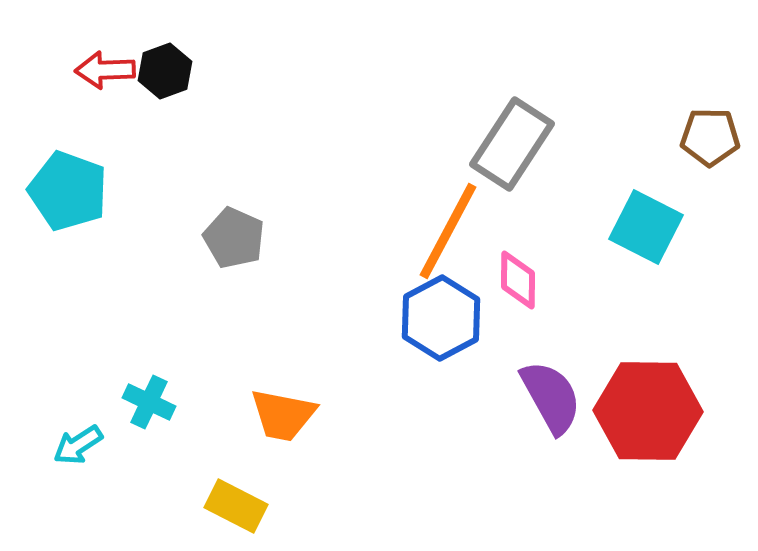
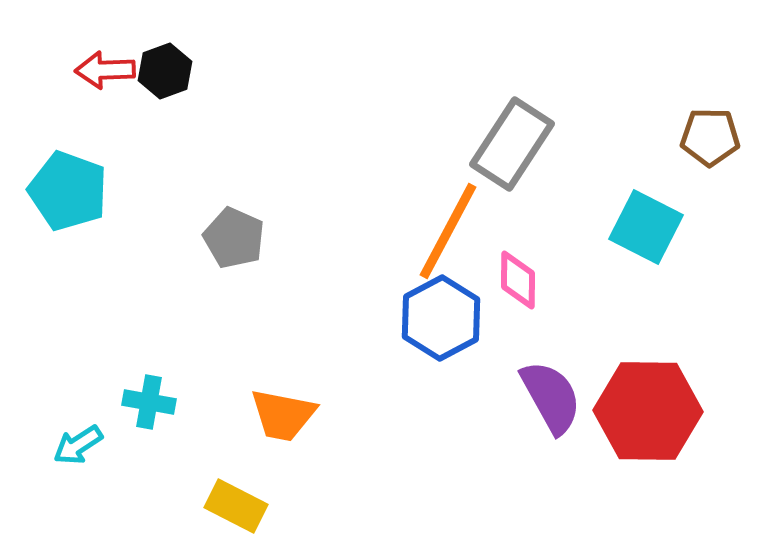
cyan cross: rotated 15 degrees counterclockwise
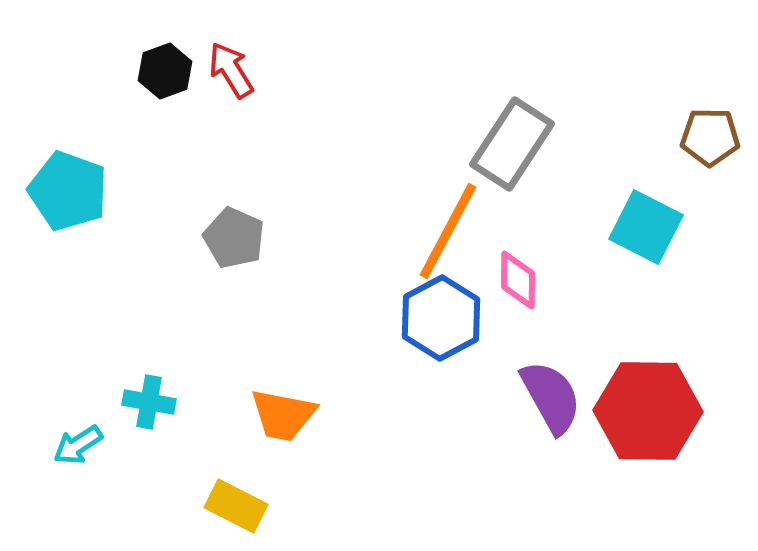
red arrow: moved 126 px right; rotated 60 degrees clockwise
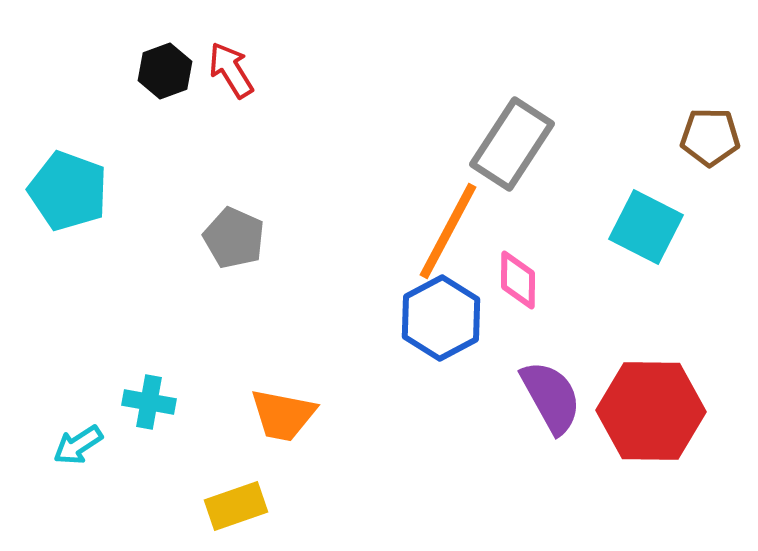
red hexagon: moved 3 px right
yellow rectangle: rotated 46 degrees counterclockwise
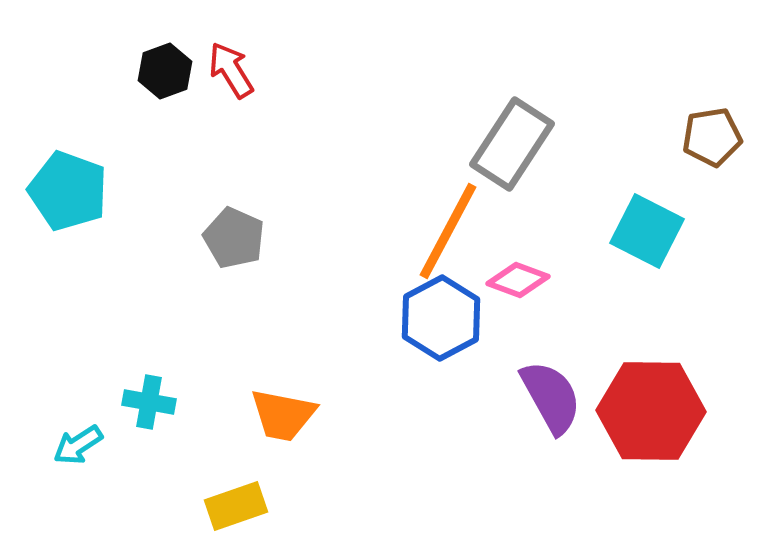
brown pentagon: moved 2 px right; rotated 10 degrees counterclockwise
cyan square: moved 1 px right, 4 px down
pink diamond: rotated 70 degrees counterclockwise
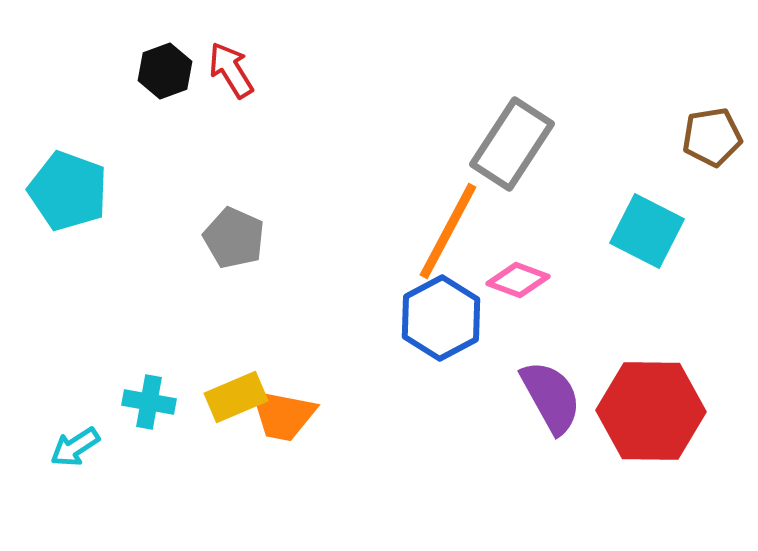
cyan arrow: moved 3 px left, 2 px down
yellow rectangle: moved 109 px up; rotated 4 degrees counterclockwise
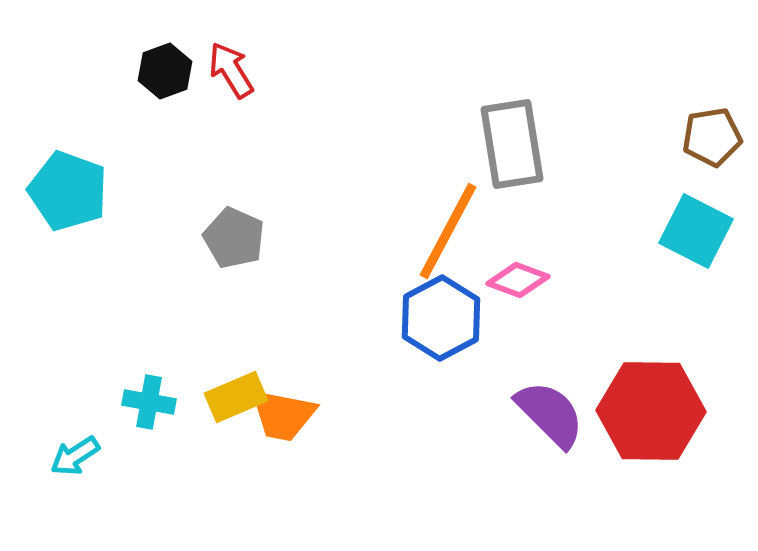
gray rectangle: rotated 42 degrees counterclockwise
cyan square: moved 49 px right
purple semicircle: moved 1 px left, 17 px down; rotated 16 degrees counterclockwise
cyan arrow: moved 9 px down
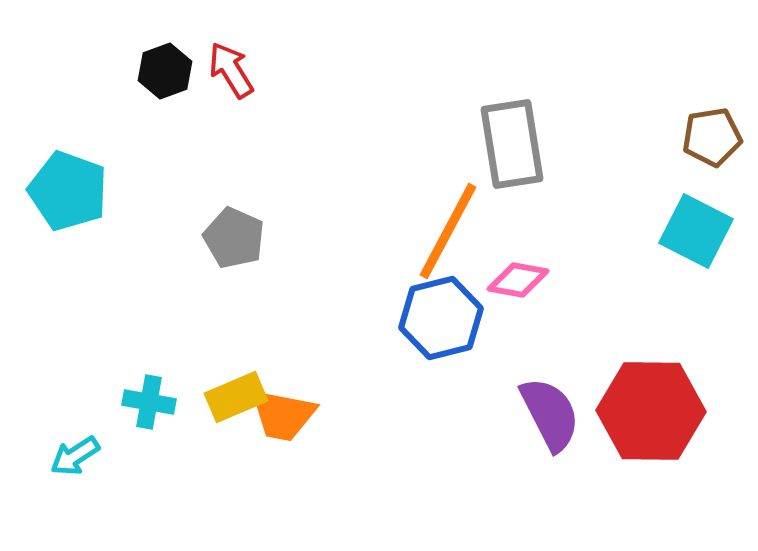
pink diamond: rotated 10 degrees counterclockwise
blue hexagon: rotated 14 degrees clockwise
purple semicircle: rotated 18 degrees clockwise
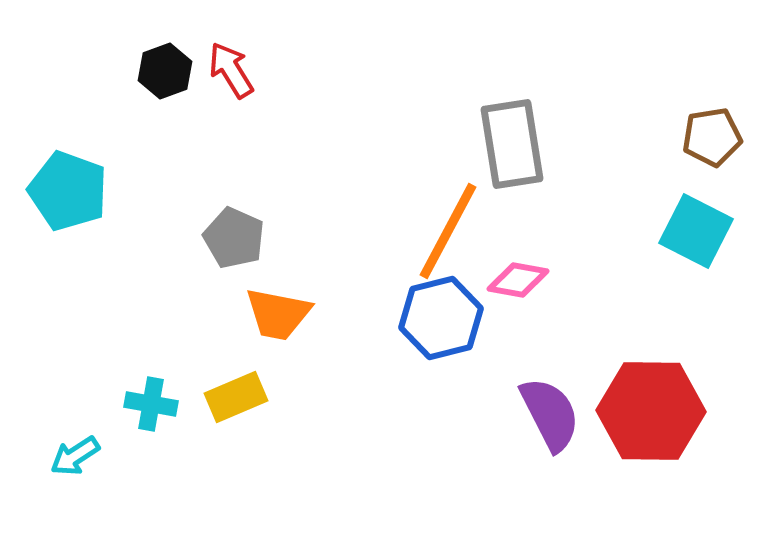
cyan cross: moved 2 px right, 2 px down
orange trapezoid: moved 5 px left, 101 px up
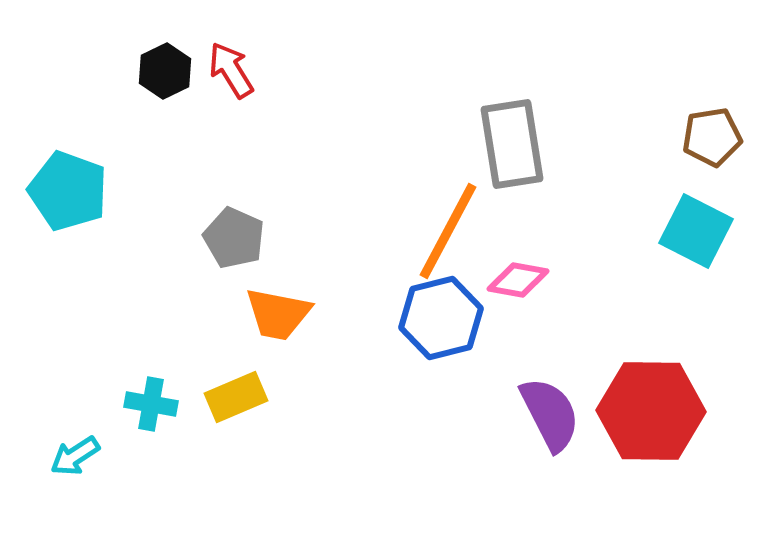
black hexagon: rotated 6 degrees counterclockwise
